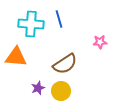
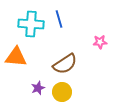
yellow circle: moved 1 px right, 1 px down
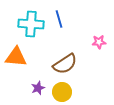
pink star: moved 1 px left
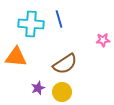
pink star: moved 4 px right, 2 px up
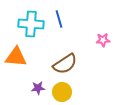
purple star: rotated 16 degrees clockwise
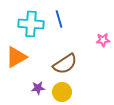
orange triangle: rotated 35 degrees counterclockwise
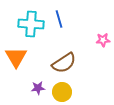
orange triangle: rotated 30 degrees counterclockwise
brown semicircle: moved 1 px left, 1 px up
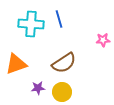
orange triangle: moved 7 px down; rotated 40 degrees clockwise
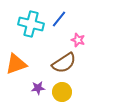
blue line: rotated 54 degrees clockwise
cyan cross: rotated 10 degrees clockwise
pink star: moved 25 px left; rotated 24 degrees clockwise
